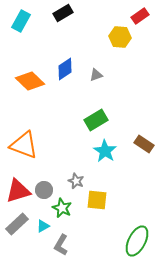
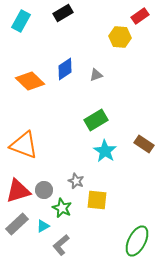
gray L-shape: rotated 20 degrees clockwise
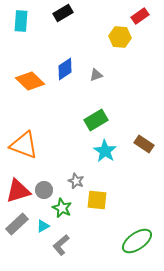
cyan rectangle: rotated 25 degrees counterclockwise
green ellipse: rotated 28 degrees clockwise
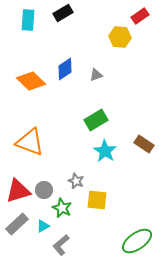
cyan rectangle: moved 7 px right, 1 px up
orange diamond: moved 1 px right
orange triangle: moved 6 px right, 3 px up
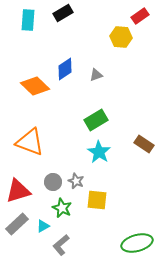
yellow hexagon: moved 1 px right
orange diamond: moved 4 px right, 5 px down
cyan star: moved 6 px left, 1 px down
gray circle: moved 9 px right, 8 px up
green ellipse: moved 2 px down; rotated 20 degrees clockwise
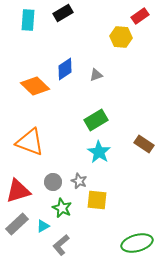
gray star: moved 3 px right
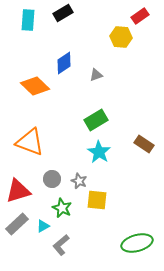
blue diamond: moved 1 px left, 6 px up
gray circle: moved 1 px left, 3 px up
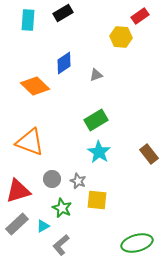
brown rectangle: moved 5 px right, 10 px down; rotated 18 degrees clockwise
gray star: moved 1 px left
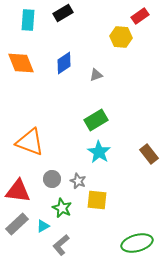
orange diamond: moved 14 px left, 23 px up; rotated 24 degrees clockwise
red triangle: rotated 24 degrees clockwise
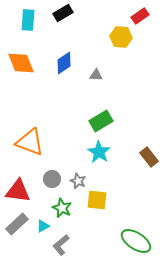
gray triangle: rotated 24 degrees clockwise
green rectangle: moved 5 px right, 1 px down
brown rectangle: moved 3 px down
green ellipse: moved 1 px left, 2 px up; rotated 48 degrees clockwise
